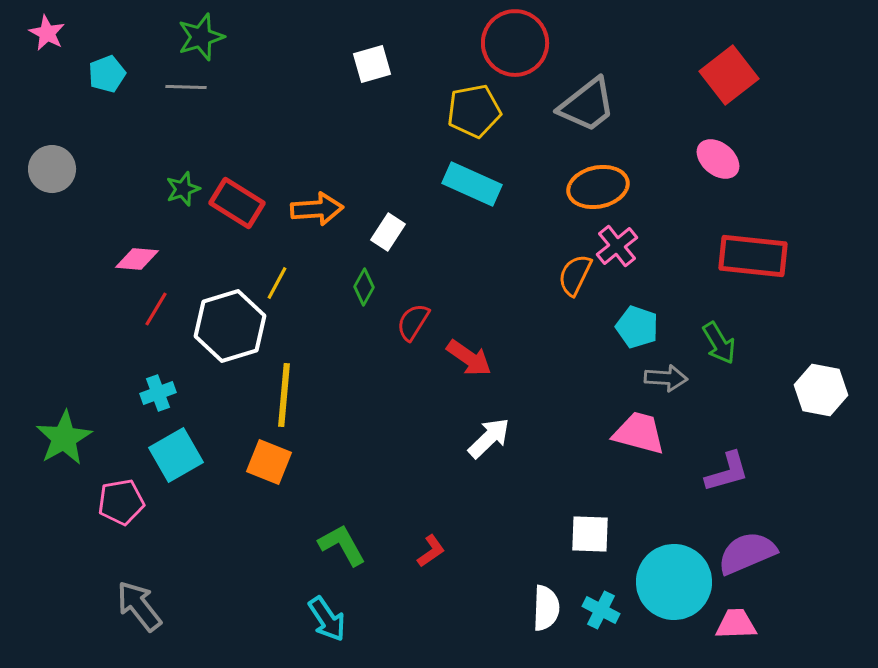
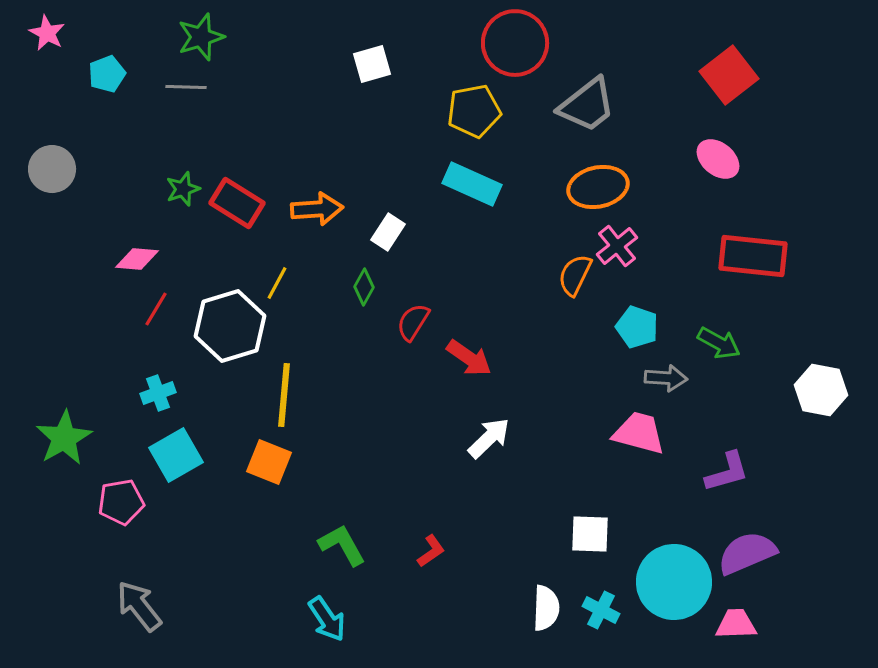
green arrow at (719, 343): rotated 30 degrees counterclockwise
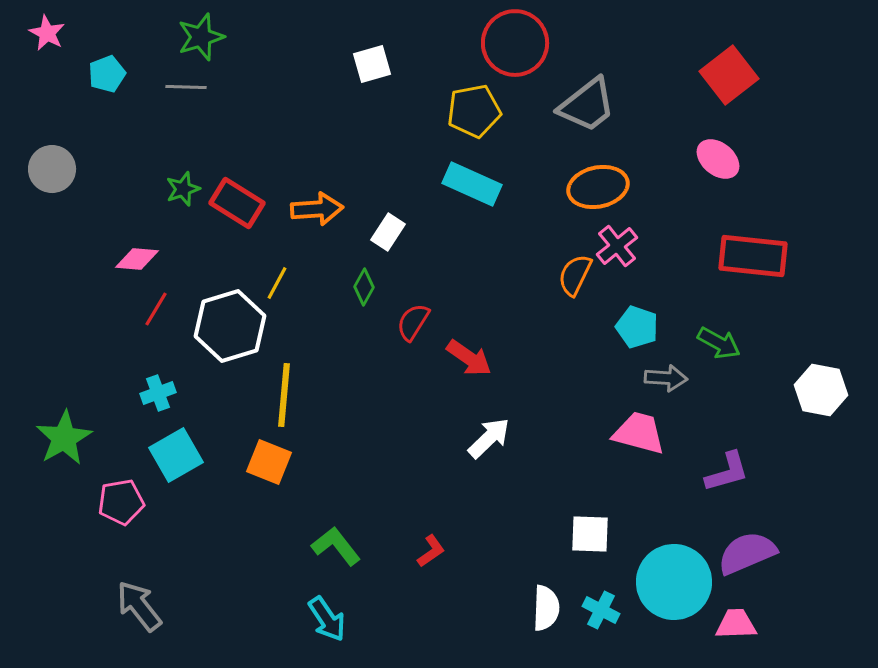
green L-shape at (342, 545): moved 6 px left, 1 px down; rotated 9 degrees counterclockwise
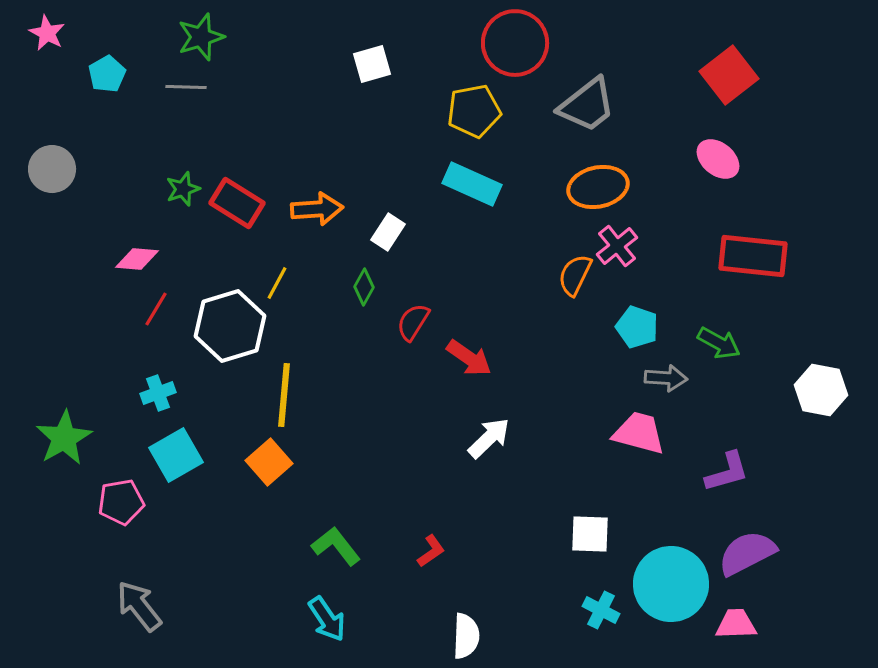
cyan pentagon at (107, 74): rotated 9 degrees counterclockwise
orange square at (269, 462): rotated 27 degrees clockwise
purple semicircle at (747, 553): rotated 4 degrees counterclockwise
cyan circle at (674, 582): moved 3 px left, 2 px down
white semicircle at (546, 608): moved 80 px left, 28 px down
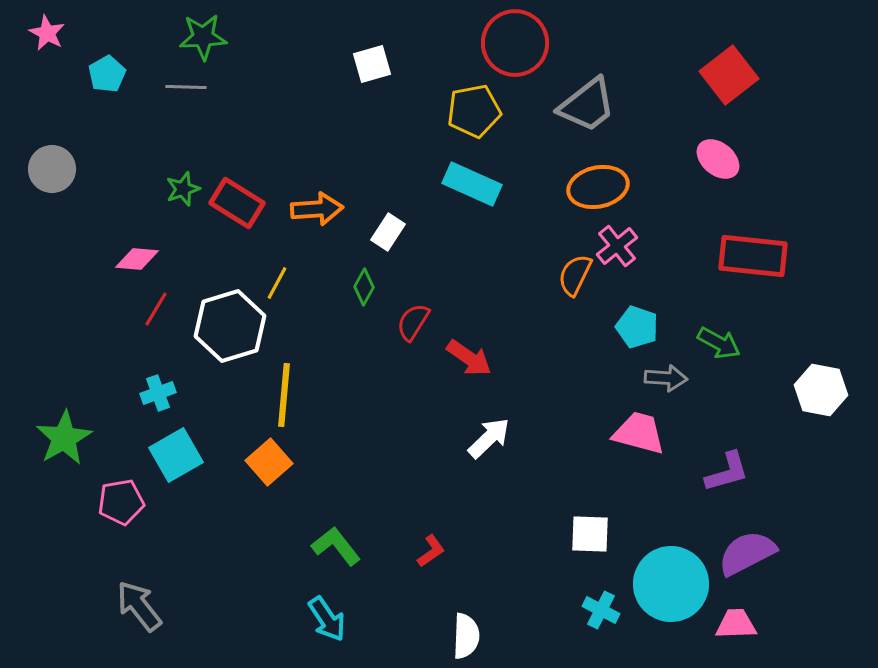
green star at (201, 37): moved 2 px right; rotated 15 degrees clockwise
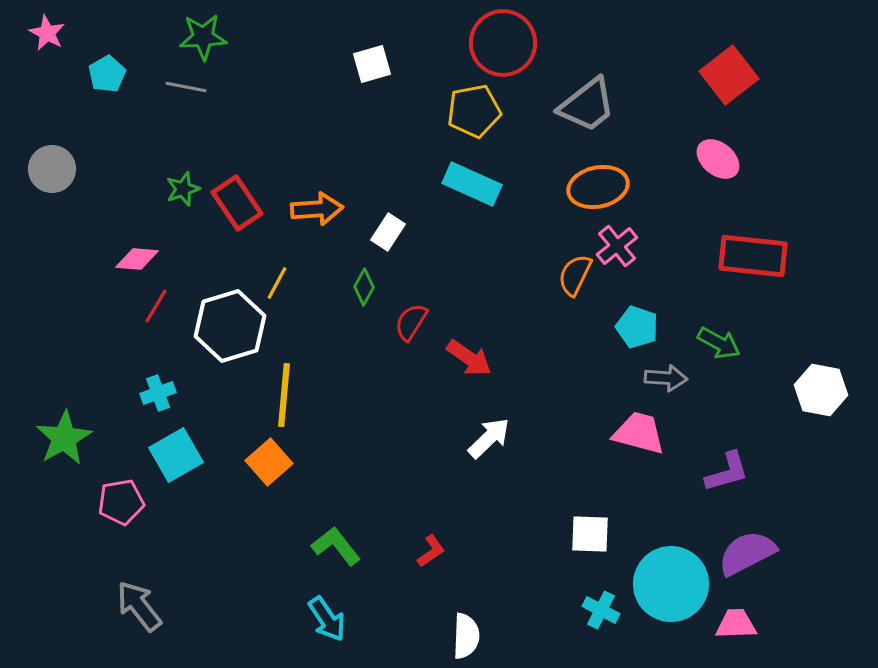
red circle at (515, 43): moved 12 px left
gray line at (186, 87): rotated 9 degrees clockwise
red rectangle at (237, 203): rotated 24 degrees clockwise
red line at (156, 309): moved 3 px up
red semicircle at (413, 322): moved 2 px left
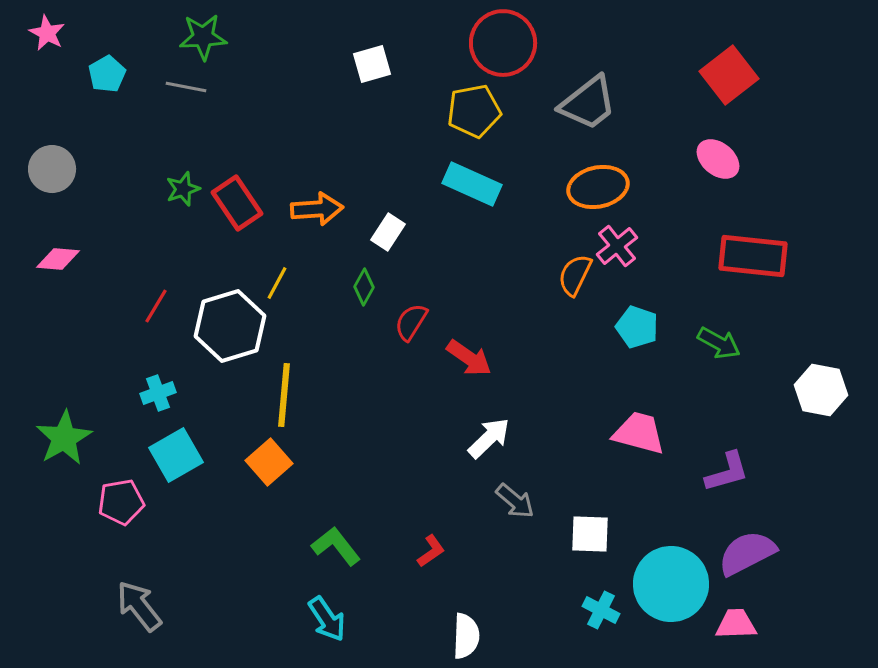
gray trapezoid at (587, 105): moved 1 px right, 2 px up
pink diamond at (137, 259): moved 79 px left
gray arrow at (666, 378): moved 151 px left, 123 px down; rotated 36 degrees clockwise
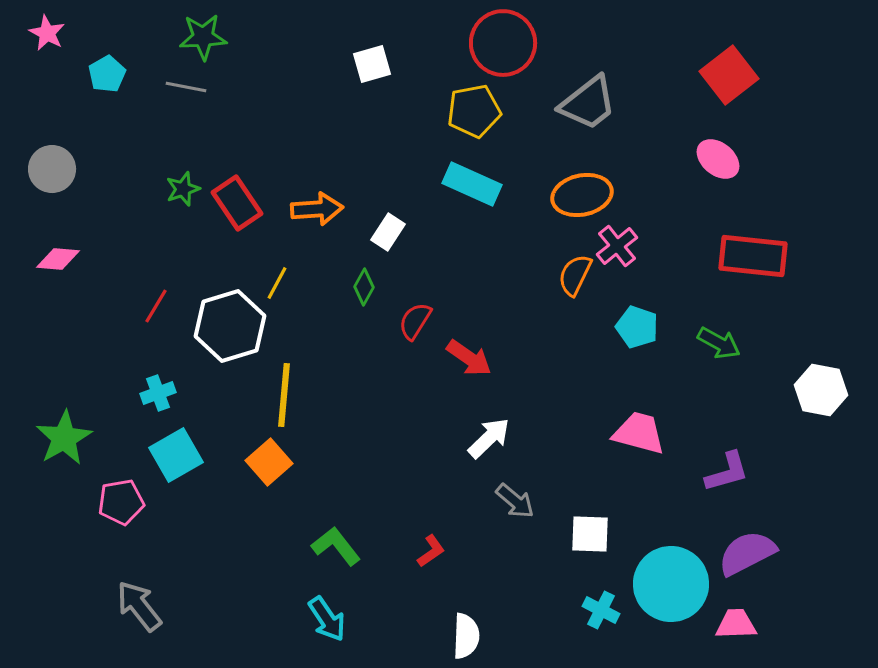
orange ellipse at (598, 187): moved 16 px left, 8 px down
red semicircle at (411, 322): moved 4 px right, 1 px up
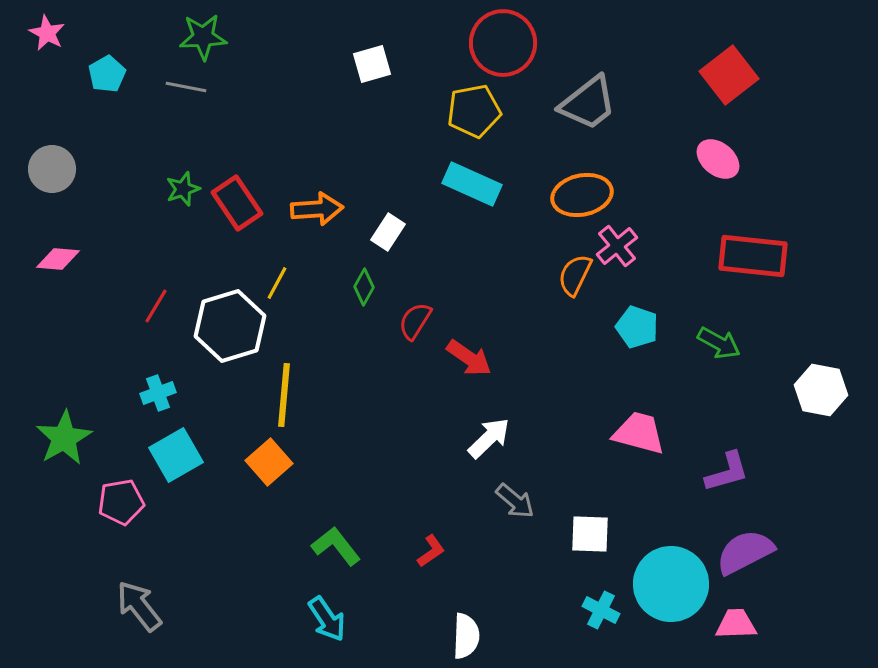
purple semicircle at (747, 553): moved 2 px left, 1 px up
